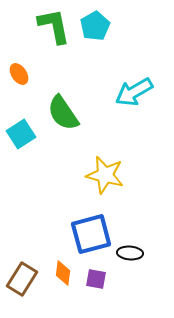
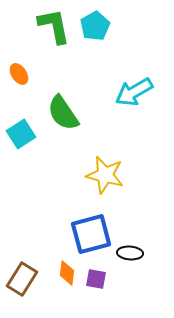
orange diamond: moved 4 px right
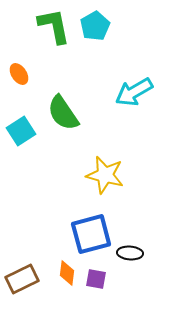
cyan square: moved 3 px up
brown rectangle: rotated 32 degrees clockwise
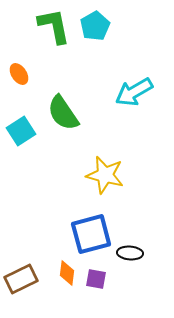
brown rectangle: moved 1 px left
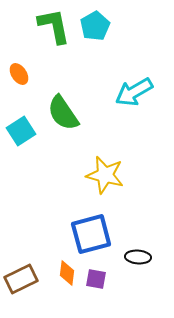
black ellipse: moved 8 px right, 4 px down
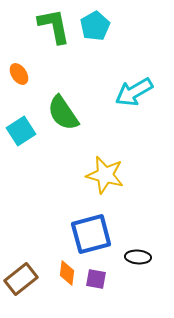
brown rectangle: rotated 12 degrees counterclockwise
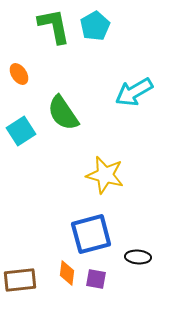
brown rectangle: moved 1 px left, 1 px down; rotated 32 degrees clockwise
